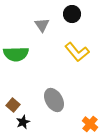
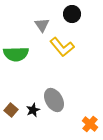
yellow L-shape: moved 15 px left, 5 px up
brown square: moved 2 px left, 5 px down
black star: moved 10 px right, 12 px up
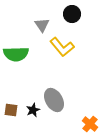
brown square: rotated 32 degrees counterclockwise
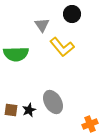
gray ellipse: moved 1 px left, 2 px down
black star: moved 4 px left
orange cross: rotated 28 degrees clockwise
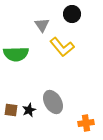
orange cross: moved 4 px left, 1 px up; rotated 14 degrees clockwise
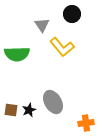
green semicircle: moved 1 px right
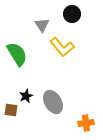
green semicircle: rotated 120 degrees counterclockwise
black star: moved 3 px left, 14 px up
